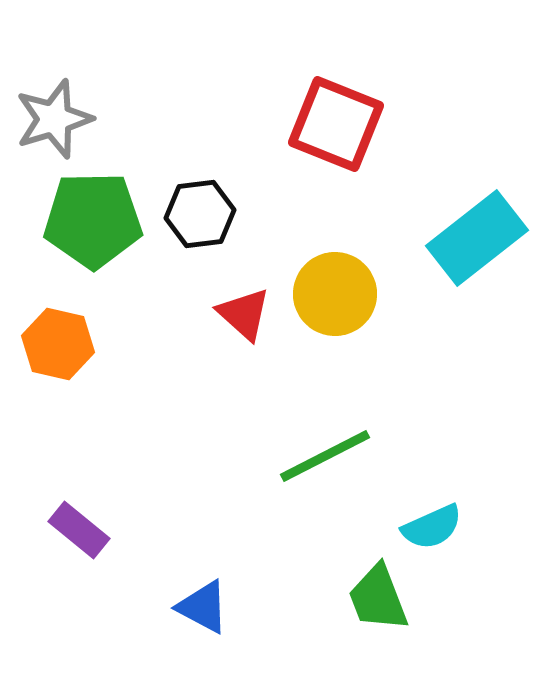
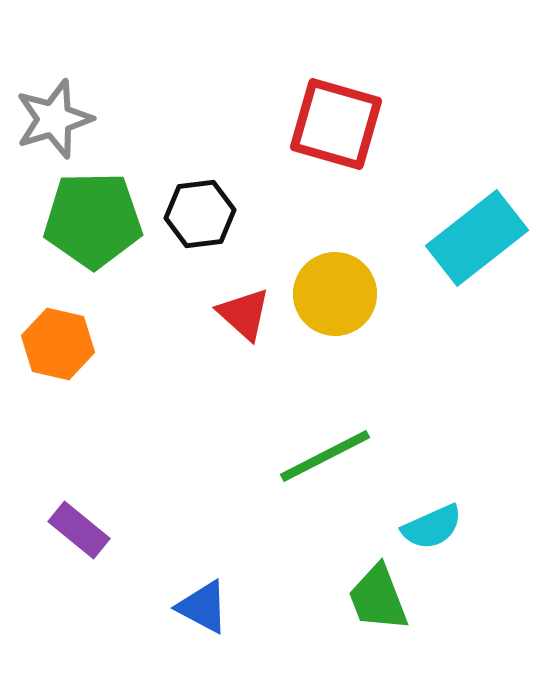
red square: rotated 6 degrees counterclockwise
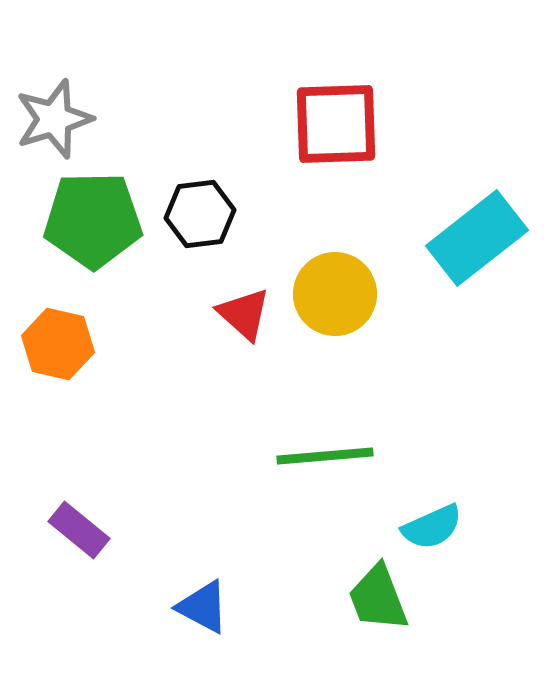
red square: rotated 18 degrees counterclockwise
green line: rotated 22 degrees clockwise
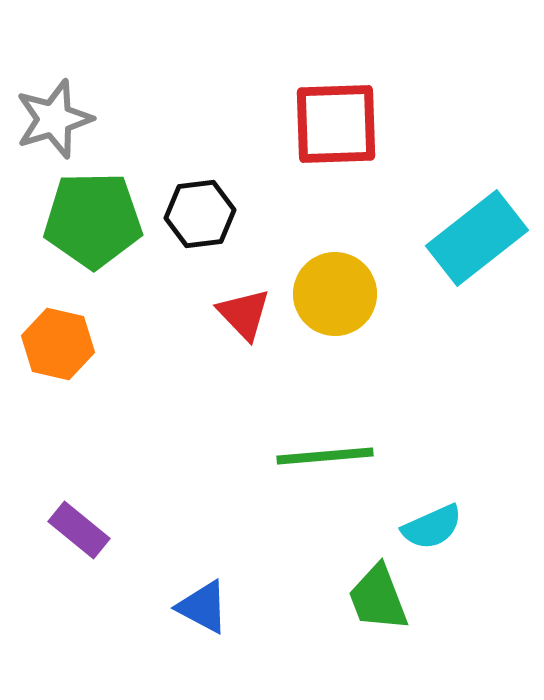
red triangle: rotated 4 degrees clockwise
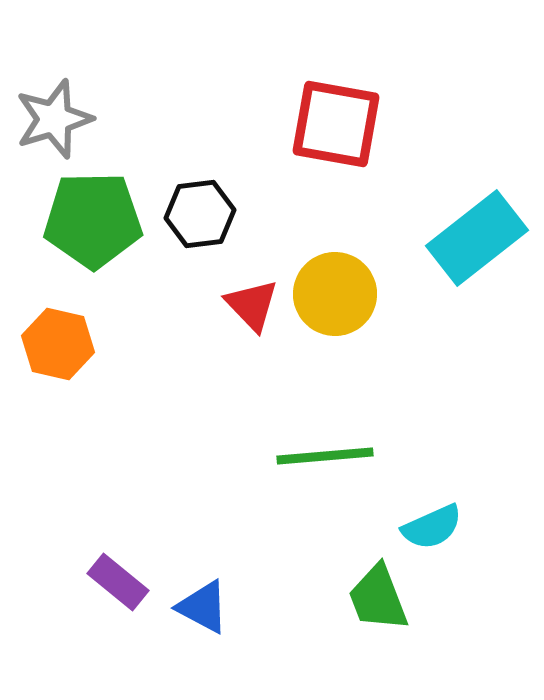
red square: rotated 12 degrees clockwise
red triangle: moved 8 px right, 9 px up
purple rectangle: moved 39 px right, 52 px down
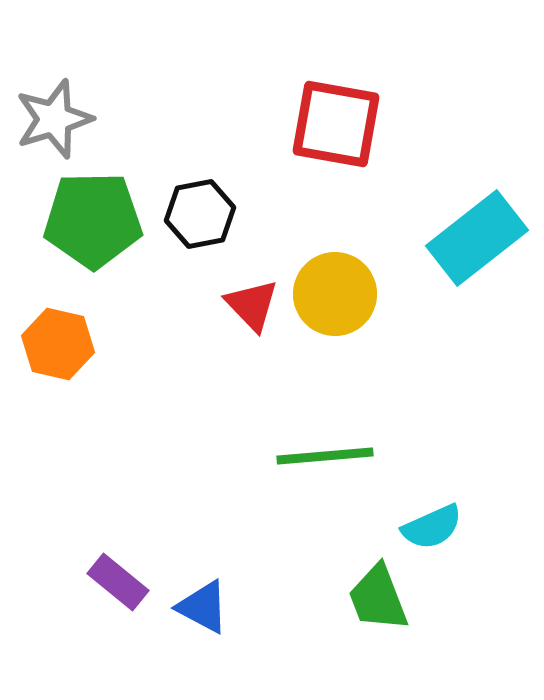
black hexagon: rotated 4 degrees counterclockwise
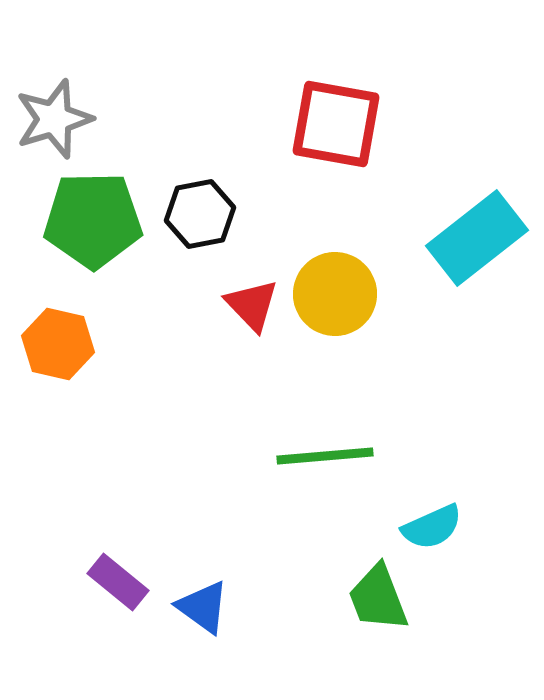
blue triangle: rotated 8 degrees clockwise
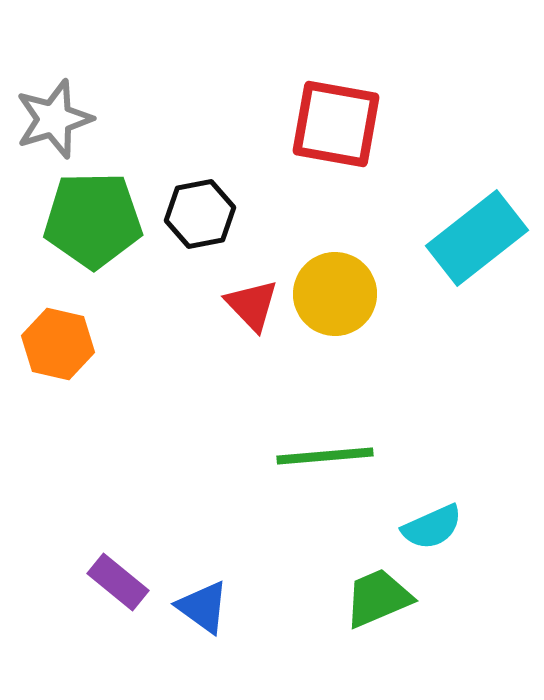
green trapezoid: rotated 88 degrees clockwise
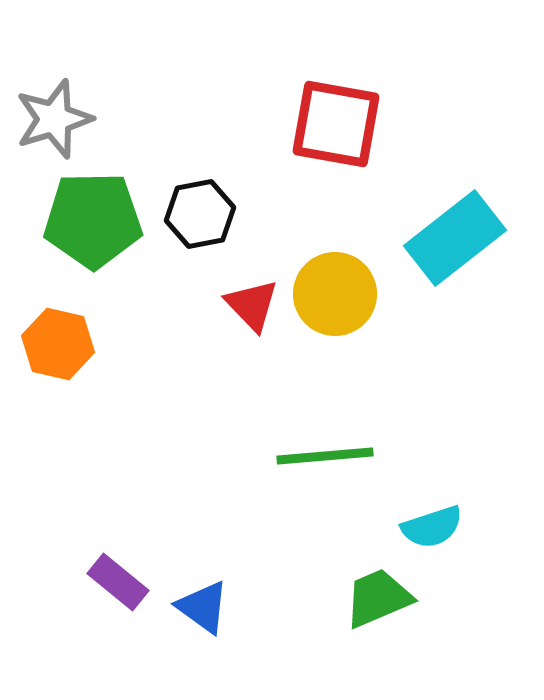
cyan rectangle: moved 22 px left
cyan semicircle: rotated 6 degrees clockwise
